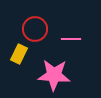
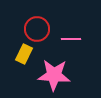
red circle: moved 2 px right
yellow rectangle: moved 5 px right
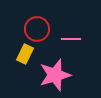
yellow rectangle: moved 1 px right
pink star: moved 1 px right; rotated 20 degrees counterclockwise
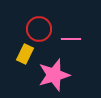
red circle: moved 2 px right
pink star: moved 1 px left
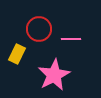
yellow rectangle: moved 8 px left
pink star: rotated 12 degrees counterclockwise
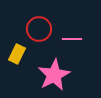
pink line: moved 1 px right
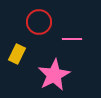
red circle: moved 7 px up
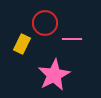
red circle: moved 6 px right, 1 px down
yellow rectangle: moved 5 px right, 10 px up
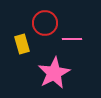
yellow rectangle: rotated 42 degrees counterclockwise
pink star: moved 2 px up
